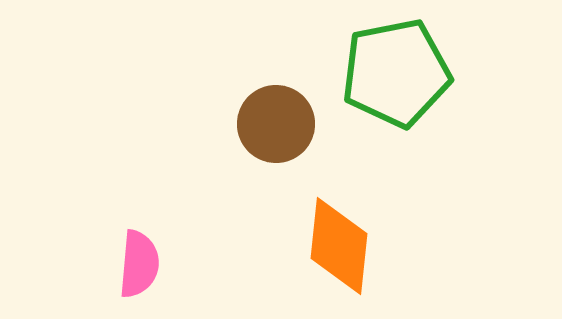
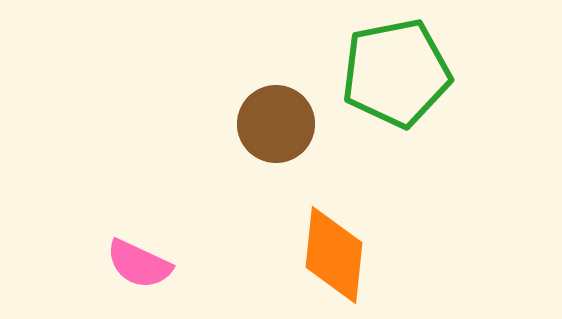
orange diamond: moved 5 px left, 9 px down
pink semicircle: rotated 110 degrees clockwise
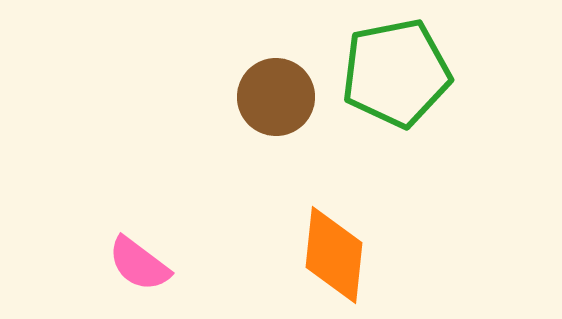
brown circle: moved 27 px up
pink semicircle: rotated 12 degrees clockwise
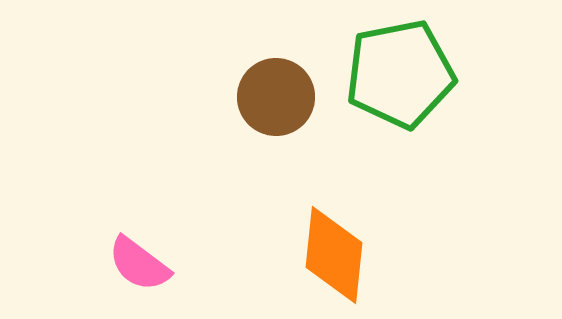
green pentagon: moved 4 px right, 1 px down
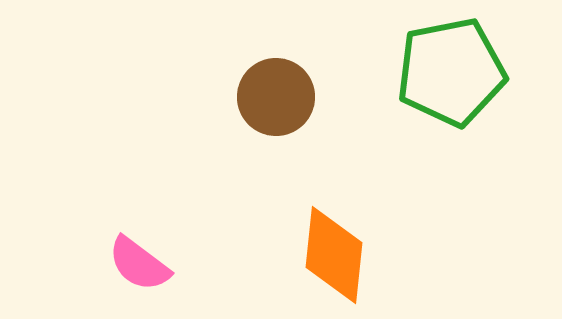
green pentagon: moved 51 px right, 2 px up
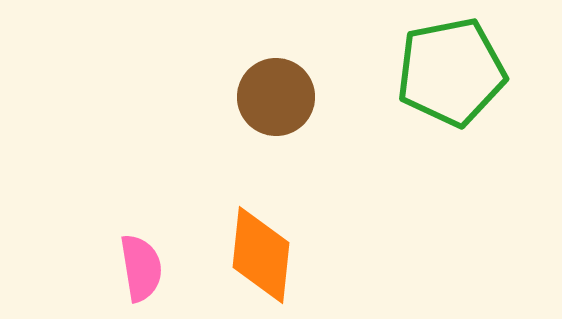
orange diamond: moved 73 px left
pink semicircle: moved 2 px right, 4 px down; rotated 136 degrees counterclockwise
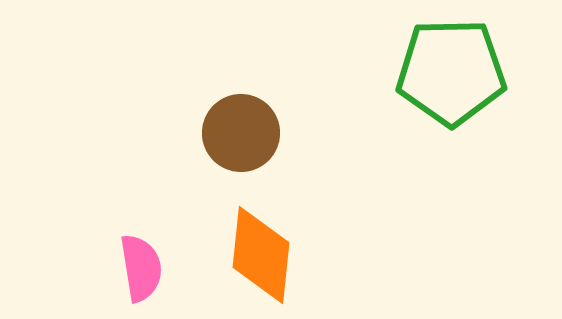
green pentagon: rotated 10 degrees clockwise
brown circle: moved 35 px left, 36 px down
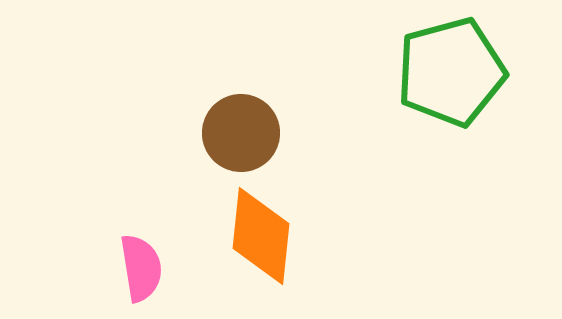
green pentagon: rotated 14 degrees counterclockwise
orange diamond: moved 19 px up
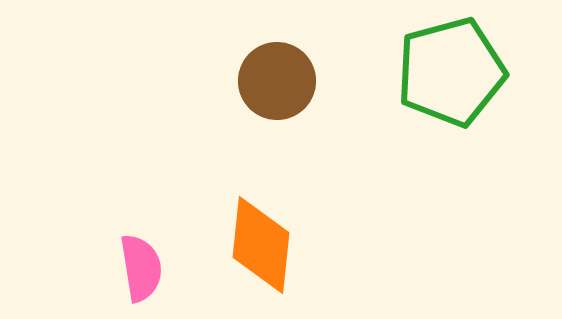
brown circle: moved 36 px right, 52 px up
orange diamond: moved 9 px down
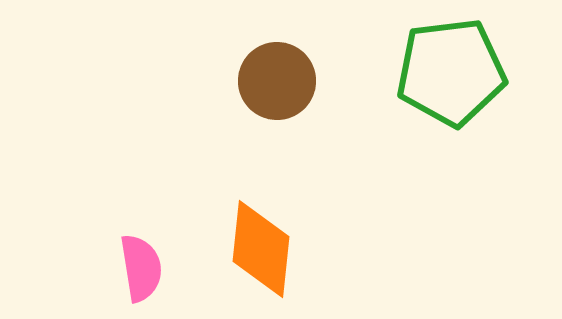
green pentagon: rotated 8 degrees clockwise
orange diamond: moved 4 px down
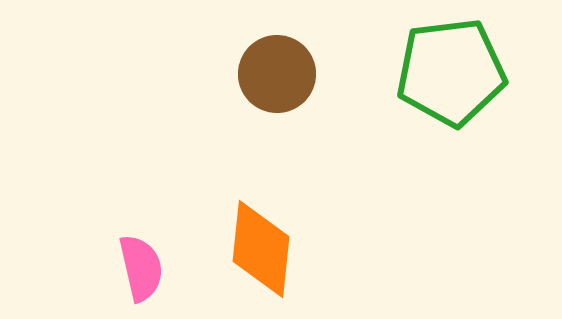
brown circle: moved 7 px up
pink semicircle: rotated 4 degrees counterclockwise
